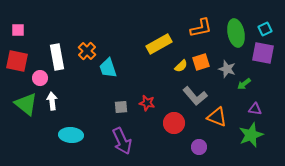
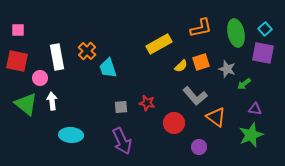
cyan square: rotated 16 degrees counterclockwise
orange triangle: moved 1 px left; rotated 15 degrees clockwise
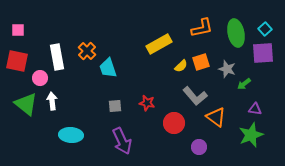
orange L-shape: moved 1 px right
purple square: rotated 15 degrees counterclockwise
gray square: moved 6 px left, 1 px up
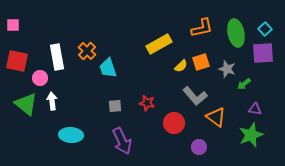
pink square: moved 5 px left, 5 px up
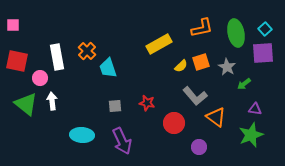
gray star: moved 2 px up; rotated 12 degrees clockwise
cyan ellipse: moved 11 px right
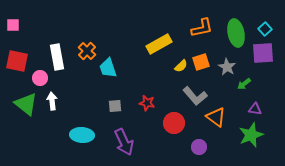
purple arrow: moved 2 px right, 1 px down
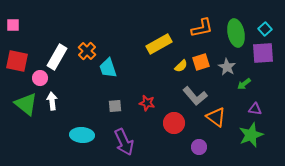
white rectangle: rotated 40 degrees clockwise
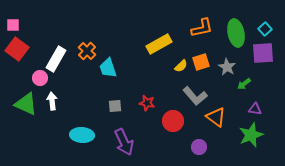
white rectangle: moved 1 px left, 2 px down
red square: moved 12 px up; rotated 25 degrees clockwise
green triangle: rotated 15 degrees counterclockwise
red circle: moved 1 px left, 2 px up
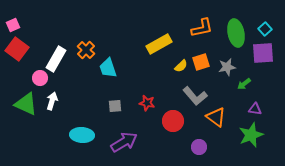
pink square: rotated 24 degrees counterclockwise
orange cross: moved 1 px left, 1 px up
gray star: rotated 30 degrees clockwise
white arrow: rotated 24 degrees clockwise
purple arrow: rotated 96 degrees counterclockwise
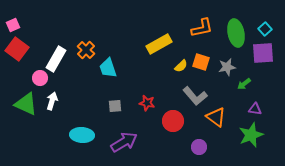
orange square: rotated 36 degrees clockwise
